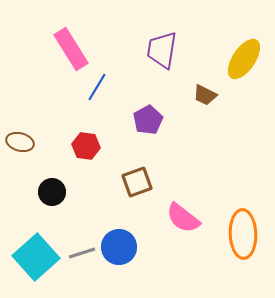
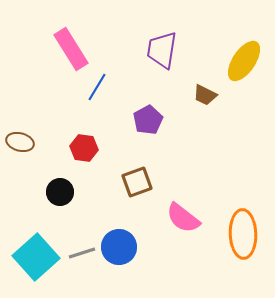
yellow ellipse: moved 2 px down
red hexagon: moved 2 px left, 2 px down
black circle: moved 8 px right
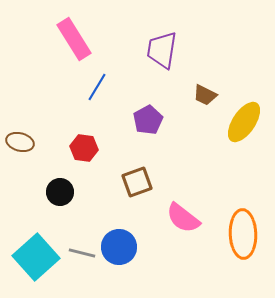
pink rectangle: moved 3 px right, 10 px up
yellow ellipse: moved 61 px down
gray line: rotated 32 degrees clockwise
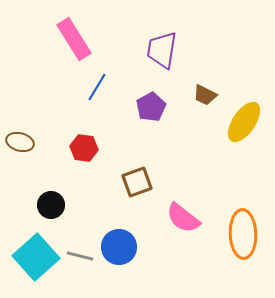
purple pentagon: moved 3 px right, 13 px up
black circle: moved 9 px left, 13 px down
gray line: moved 2 px left, 3 px down
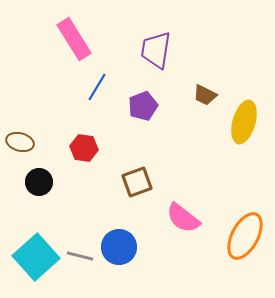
purple trapezoid: moved 6 px left
purple pentagon: moved 8 px left, 1 px up; rotated 8 degrees clockwise
yellow ellipse: rotated 18 degrees counterclockwise
black circle: moved 12 px left, 23 px up
orange ellipse: moved 2 px right, 2 px down; rotated 30 degrees clockwise
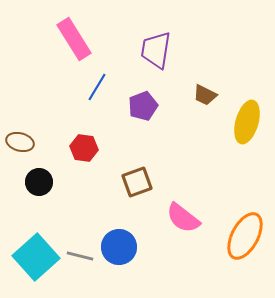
yellow ellipse: moved 3 px right
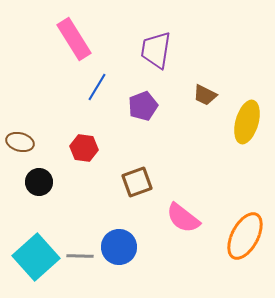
gray line: rotated 12 degrees counterclockwise
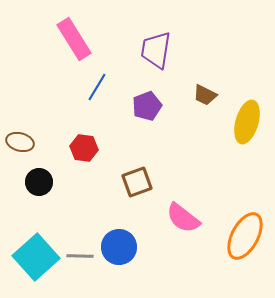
purple pentagon: moved 4 px right
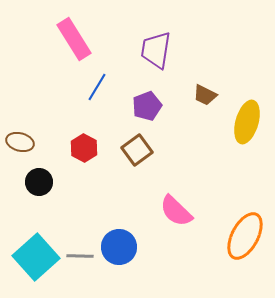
red hexagon: rotated 20 degrees clockwise
brown square: moved 32 px up; rotated 16 degrees counterclockwise
pink semicircle: moved 7 px left, 7 px up; rotated 6 degrees clockwise
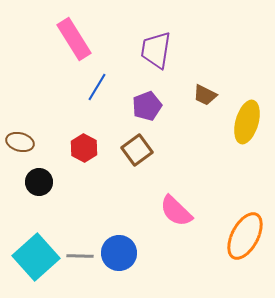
blue circle: moved 6 px down
